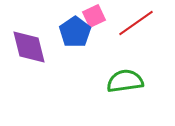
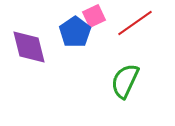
red line: moved 1 px left
green semicircle: rotated 57 degrees counterclockwise
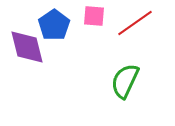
pink square: rotated 30 degrees clockwise
blue pentagon: moved 21 px left, 7 px up
purple diamond: moved 2 px left
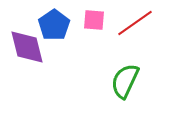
pink square: moved 4 px down
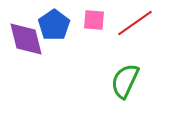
purple diamond: moved 1 px left, 8 px up
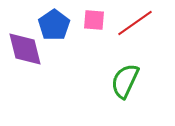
purple diamond: moved 1 px left, 10 px down
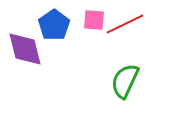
red line: moved 10 px left, 1 px down; rotated 9 degrees clockwise
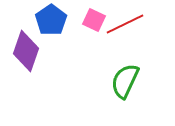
pink square: rotated 20 degrees clockwise
blue pentagon: moved 3 px left, 5 px up
purple diamond: moved 1 px right, 2 px down; rotated 33 degrees clockwise
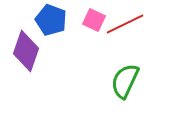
blue pentagon: rotated 16 degrees counterclockwise
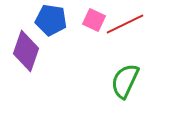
blue pentagon: rotated 12 degrees counterclockwise
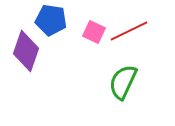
pink square: moved 12 px down
red line: moved 4 px right, 7 px down
green semicircle: moved 2 px left, 1 px down
